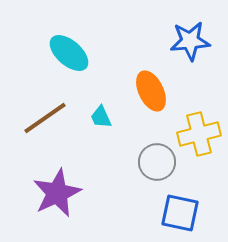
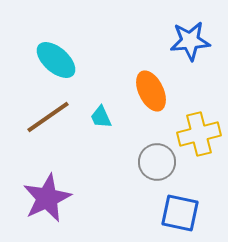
cyan ellipse: moved 13 px left, 7 px down
brown line: moved 3 px right, 1 px up
purple star: moved 10 px left, 5 px down
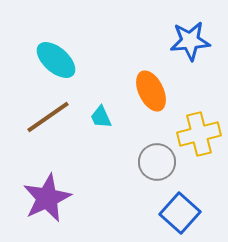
blue square: rotated 30 degrees clockwise
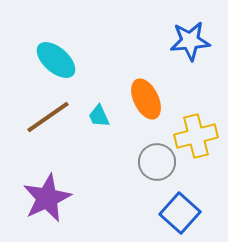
orange ellipse: moved 5 px left, 8 px down
cyan trapezoid: moved 2 px left, 1 px up
yellow cross: moved 3 px left, 2 px down
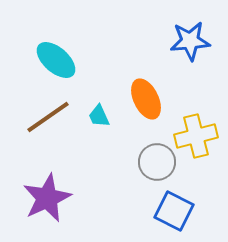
blue square: moved 6 px left, 2 px up; rotated 15 degrees counterclockwise
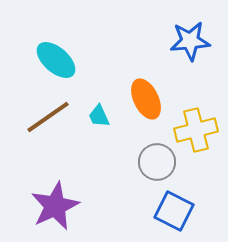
yellow cross: moved 6 px up
purple star: moved 8 px right, 8 px down
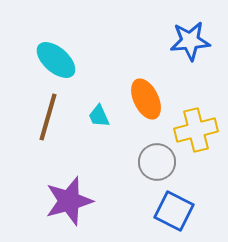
brown line: rotated 39 degrees counterclockwise
purple star: moved 14 px right, 5 px up; rotated 9 degrees clockwise
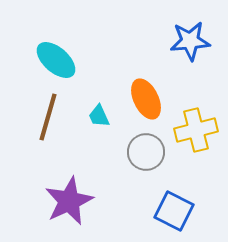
gray circle: moved 11 px left, 10 px up
purple star: rotated 9 degrees counterclockwise
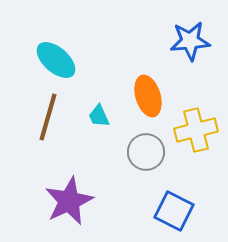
orange ellipse: moved 2 px right, 3 px up; rotated 9 degrees clockwise
